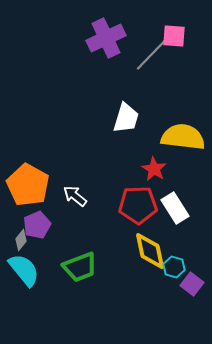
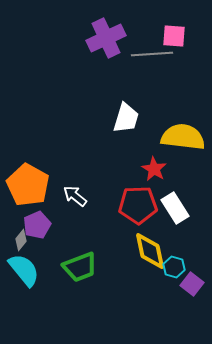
gray line: rotated 42 degrees clockwise
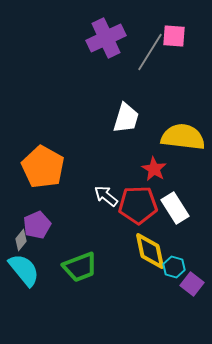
gray line: moved 2 px left, 2 px up; rotated 54 degrees counterclockwise
orange pentagon: moved 15 px right, 18 px up
white arrow: moved 31 px right
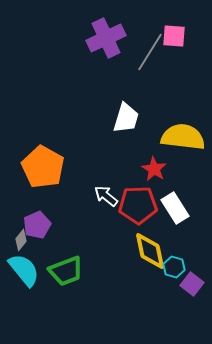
green trapezoid: moved 14 px left, 4 px down
